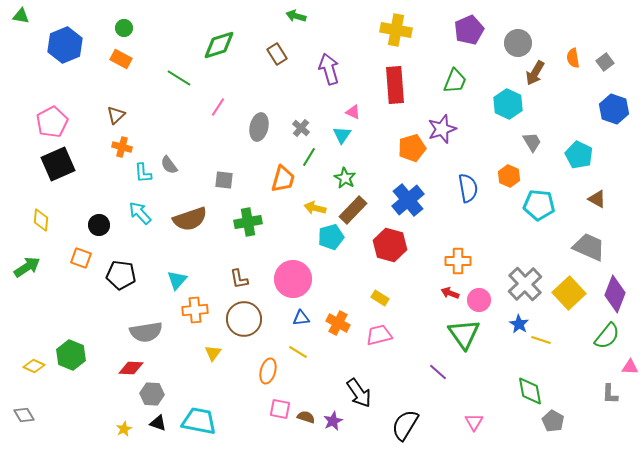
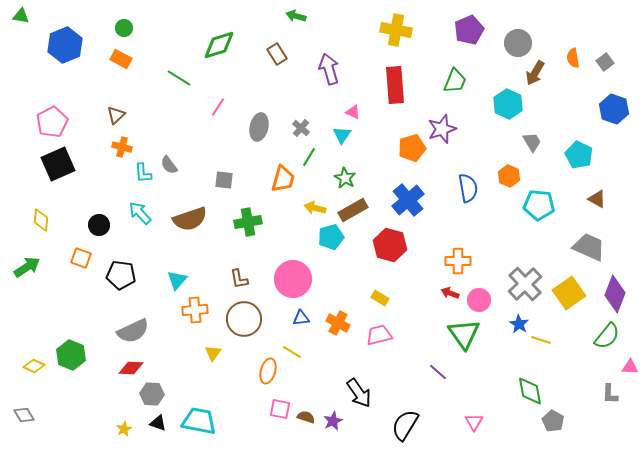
brown rectangle at (353, 210): rotated 16 degrees clockwise
yellow square at (569, 293): rotated 8 degrees clockwise
gray semicircle at (146, 332): moved 13 px left, 1 px up; rotated 16 degrees counterclockwise
yellow line at (298, 352): moved 6 px left
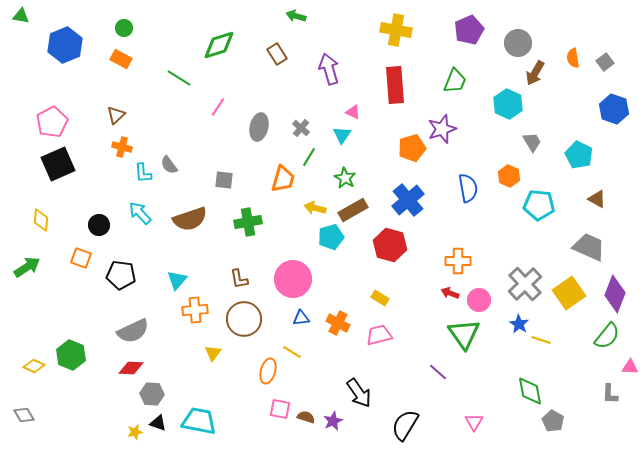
yellow star at (124, 429): moved 11 px right, 3 px down; rotated 14 degrees clockwise
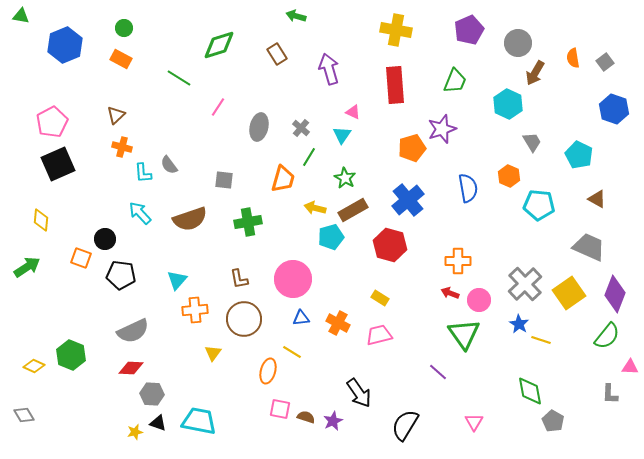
black circle at (99, 225): moved 6 px right, 14 px down
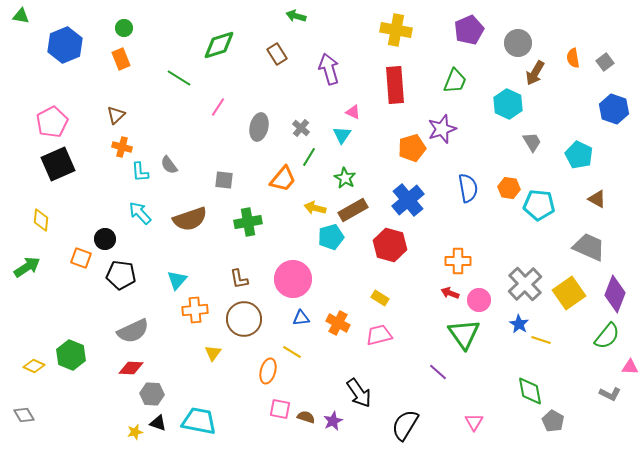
orange rectangle at (121, 59): rotated 40 degrees clockwise
cyan L-shape at (143, 173): moved 3 px left, 1 px up
orange hexagon at (509, 176): moved 12 px down; rotated 15 degrees counterclockwise
orange trapezoid at (283, 179): rotated 24 degrees clockwise
gray L-shape at (610, 394): rotated 65 degrees counterclockwise
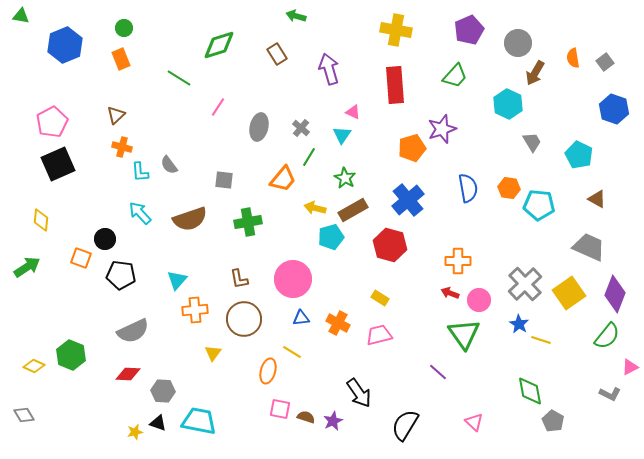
green trapezoid at (455, 81): moved 5 px up; rotated 20 degrees clockwise
pink triangle at (630, 367): rotated 30 degrees counterclockwise
red diamond at (131, 368): moved 3 px left, 6 px down
gray hexagon at (152, 394): moved 11 px right, 3 px up
pink triangle at (474, 422): rotated 18 degrees counterclockwise
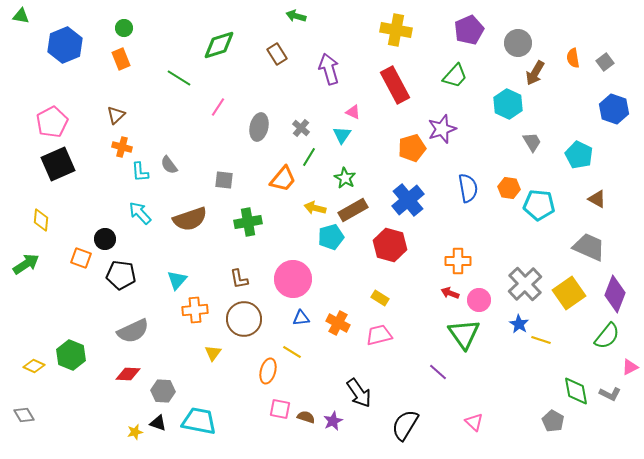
red rectangle at (395, 85): rotated 24 degrees counterclockwise
green arrow at (27, 267): moved 1 px left, 3 px up
green diamond at (530, 391): moved 46 px right
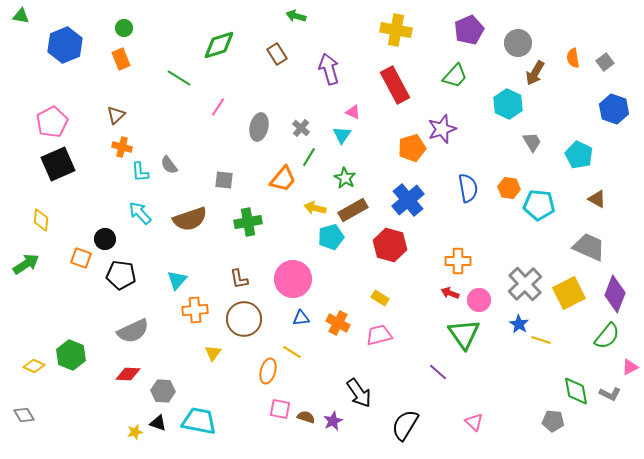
yellow square at (569, 293): rotated 8 degrees clockwise
gray pentagon at (553, 421): rotated 25 degrees counterclockwise
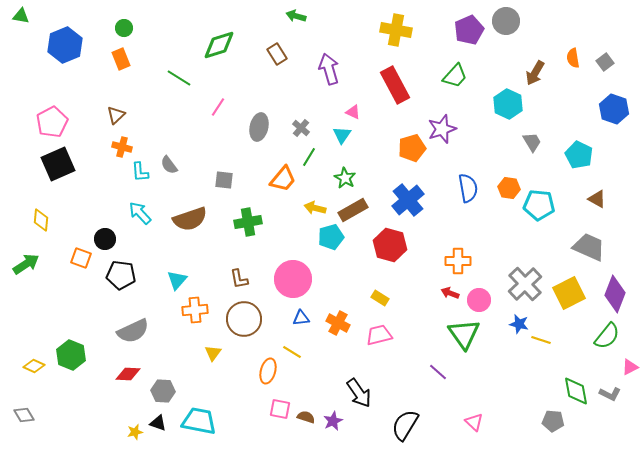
gray circle at (518, 43): moved 12 px left, 22 px up
blue star at (519, 324): rotated 18 degrees counterclockwise
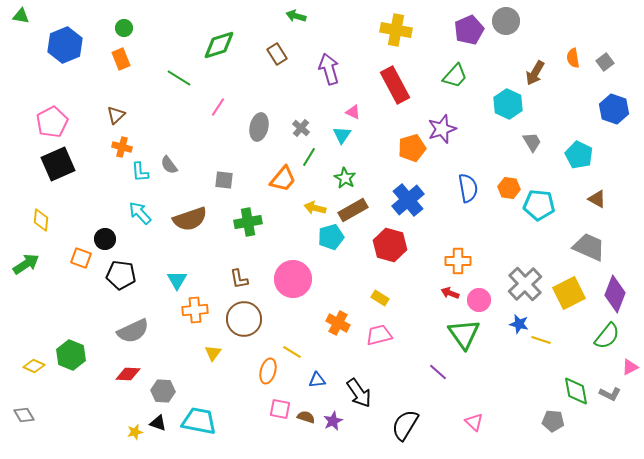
cyan triangle at (177, 280): rotated 10 degrees counterclockwise
blue triangle at (301, 318): moved 16 px right, 62 px down
